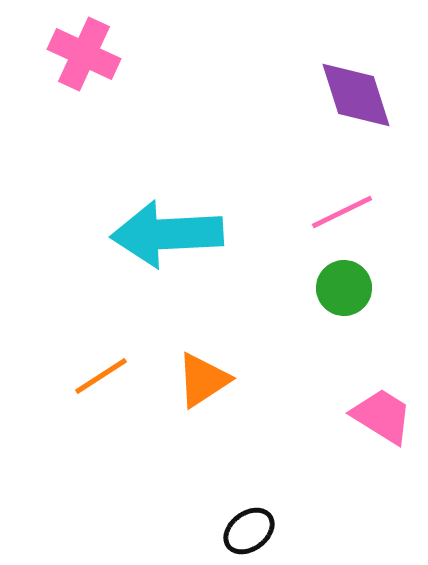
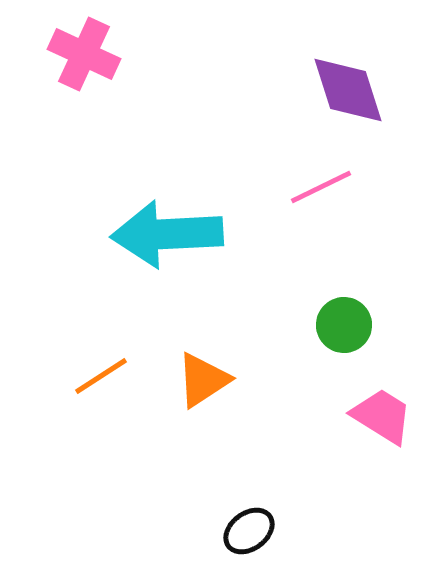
purple diamond: moved 8 px left, 5 px up
pink line: moved 21 px left, 25 px up
green circle: moved 37 px down
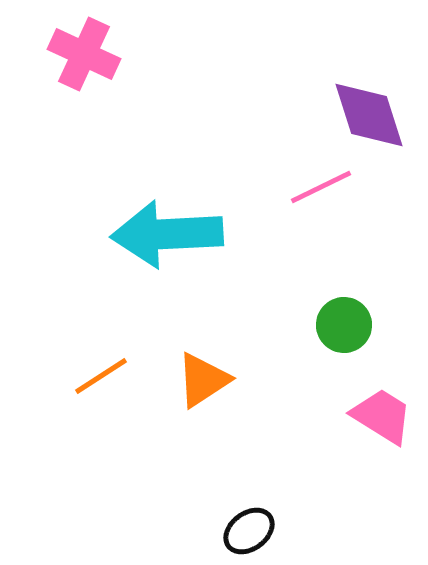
purple diamond: moved 21 px right, 25 px down
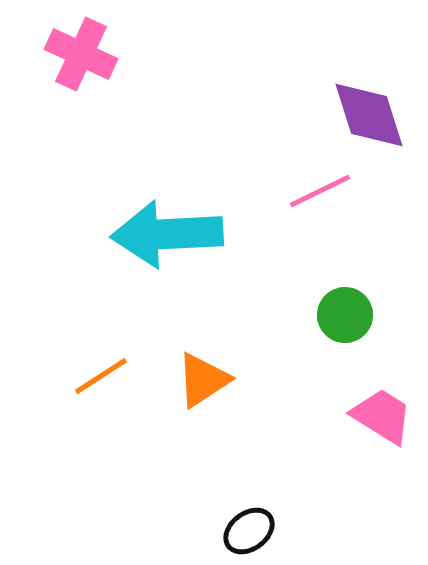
pink cross: moved 3 px left
pink line: moved 1 px left, 4 px down
green circle: moved 1 px right, 10 px up
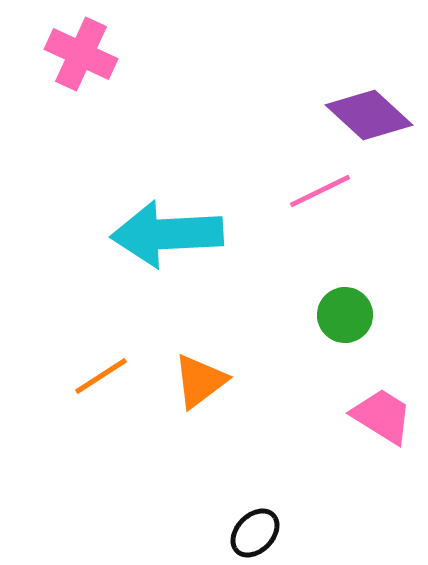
purple diamond: rotated 30 degrees counterclockwise
orange triangle: moved 3 px left, 1 px down; rotated 4 degrees counterclockwise
black ellipse: moved 6 px right, 2 px down; rotated 9 degrees counterclockwise
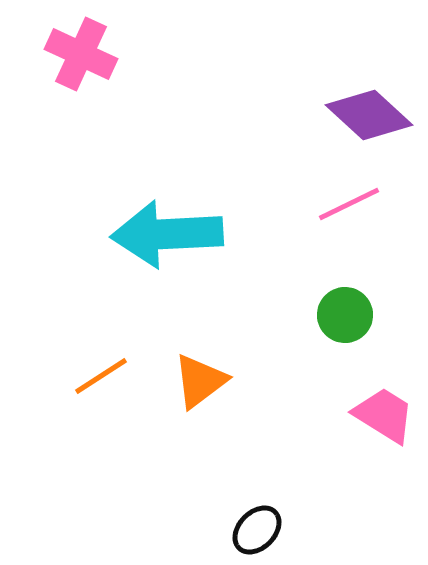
pink line: moved 29 px right, 13 px down
pink trapezoid: moved 2 px right, 1 px up
black ellipse: moved 2 px right, 3 px up
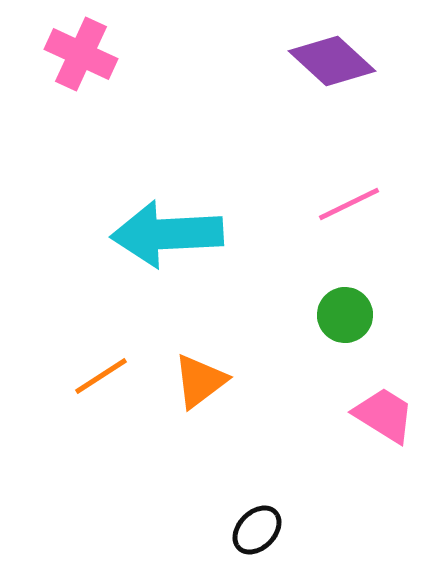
purple diamond: moved 37 px left, 54 px up
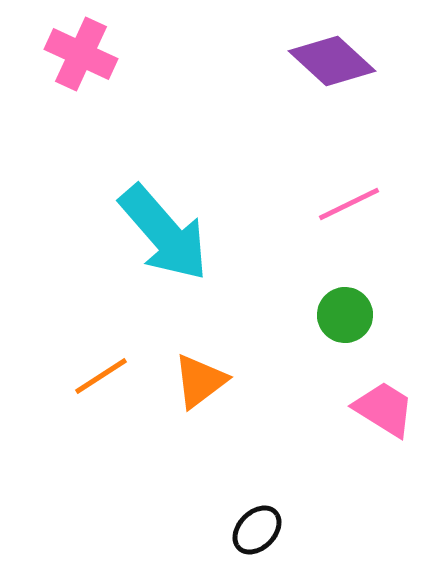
cyan arrow: moved 3 px left, 1 px up; rotated 128 degrees counterclockwise
pink trapezoid: moved 6 px up
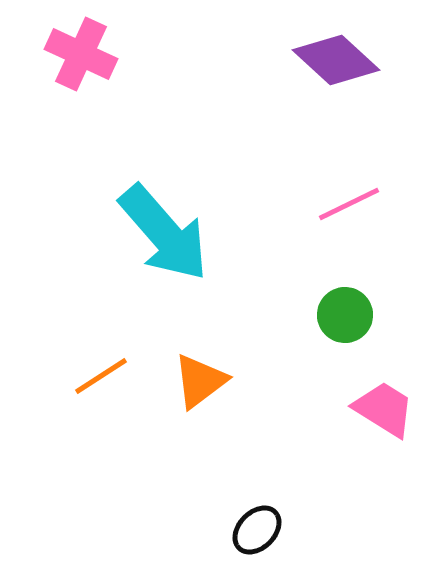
purple diamond: moved 4 px right, 1 px up
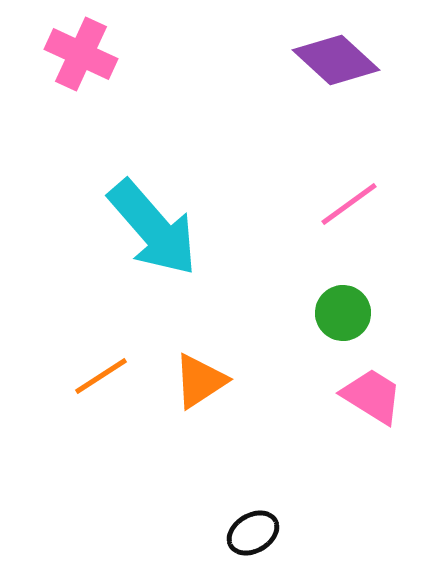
pink line: rotated 10 degrees counterclockwise
cyan arrow: moved 11 px left, 5 px up
green circle: moved 2 px left, 2 px up
orange triangle: rotated 4 degrees clockwise
pink trapezoid: moved 12 px left, 13 px up
black ellipse: moved 4 px left, 3 px down; rotated 15 degrees clockwise
